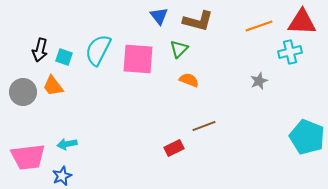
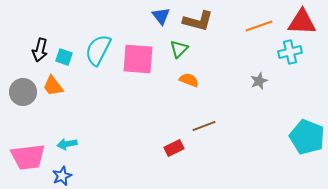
blue triangle: moved 2 px right
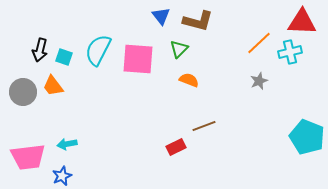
orange line: moved 17 px down; rotated 24 degrees counterclockwise
red rectangle: moved 2 px right, 1 px up
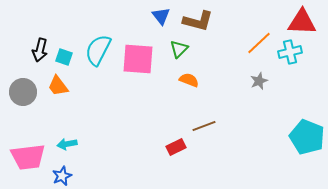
orange trapezoid: moved 5 px right
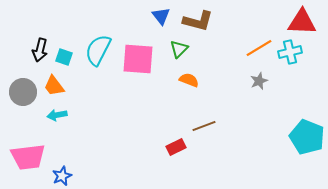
orange line: moved 5 px down; rotated 12 degrees clockwise
orange trapezoid: moved 4 px left
cyan arrow: moved 10 px left, 29 px up
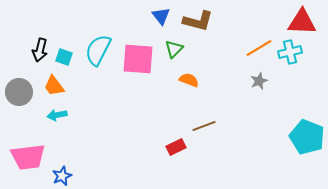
green triangle: moved 5 px left
gray circle: moved 4 px left
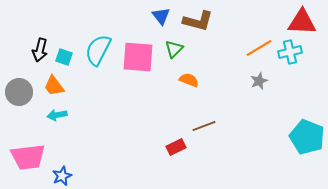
pink square: moved 2 px up
